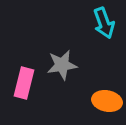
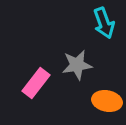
gray star: moved 15 px right
pink rectangle: moved 12 px right; rotated 24 degrees clockwise
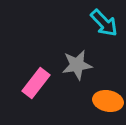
cyan arrow: rotated 24 degrees counterclockwise
orange ellipse: moved 1 px right
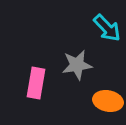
cyan arrow: moved 3 px right, 5 px down
pink rectangle: rotated 28 degrees counterclockwise
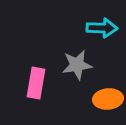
cyan arrow: moved 5 px left; rotated 44 degrees counterclockwise
orange ellipse: moved 2 px up; rotated 16 degrees counterclockwise
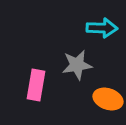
pink rectangle: moved 2 px down
orange ellipse: rotated 24 degrees clockwise
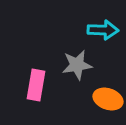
cyan arrow: moved 1 px right, 2 px down
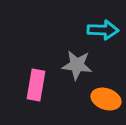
gray star: rotated 16 degrees clockwise
orange ellipse: moved 2 px left
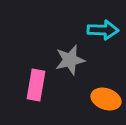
gray star: moved 7 px left, 5 px up; rotated 20 degrees counterclockwise
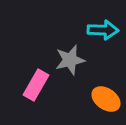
pink rectangle: rotated 20 degrees clockwise
orange ellipse: rotated 16 degrees clockwise
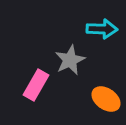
cyan arrow: moved 1 px left, 1 px up
gray star: rotated 12 degrees counterclockwise
